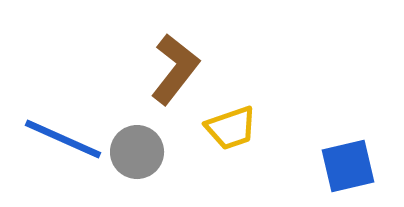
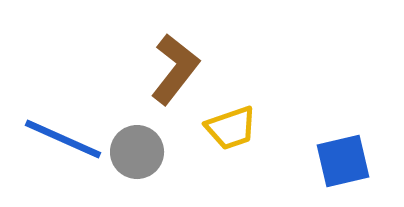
blue square: moved 5 px left, 5 px up
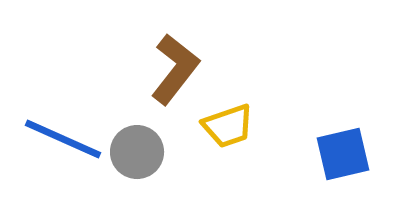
yellow trapezoid: moved 3 px left, 2 px up
blue square: moved 7 px up
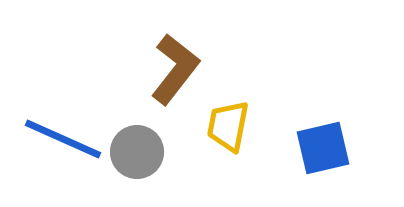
yellow trapezoid: rotated 120 degrees clockwise
blue square: moved 20 px left, 6 px up
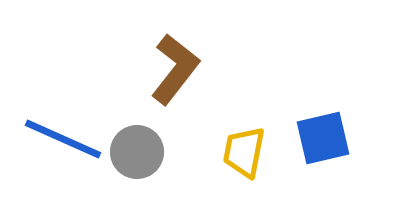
yellow trapezoid: moved 16 px right, 26 px down
blue square: moved 10 px up
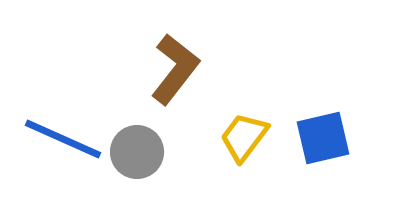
yellow trapezoid: moved 15 px up; rotated 26 degrees clockwise
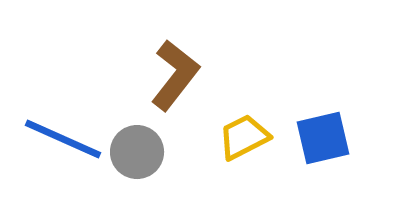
brown L-shape: moved 6 px down
yellow trapezoid: rotated 26 degrees clockwise
